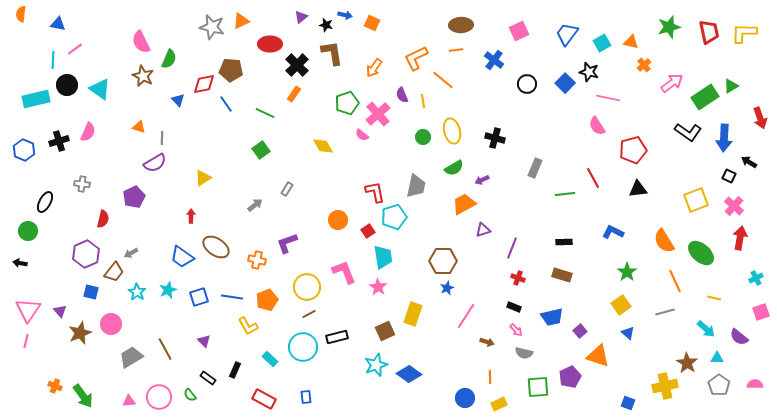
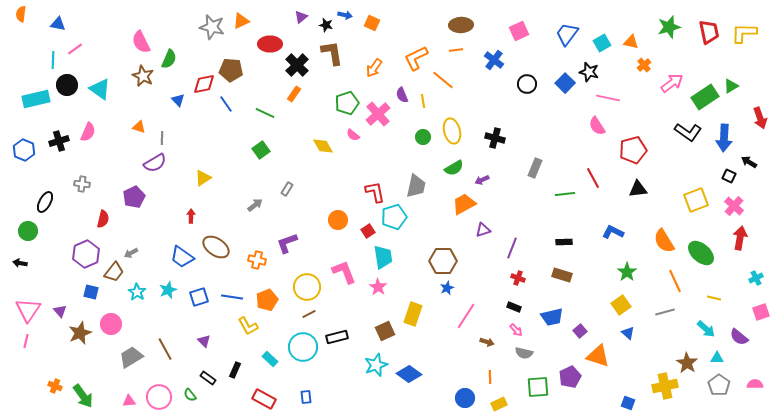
pink semicircle at (362, 135): moved 9 px left
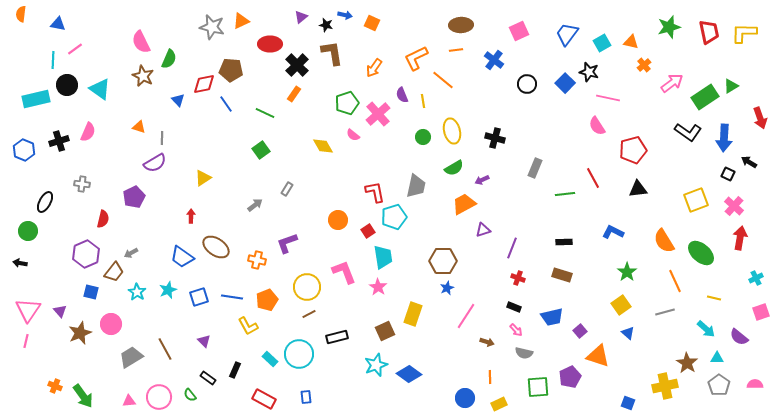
black square at (729, 176): moved 1 px left, 2 px up
cyan circle at (303, 347): moved 4 px left, 7 px down
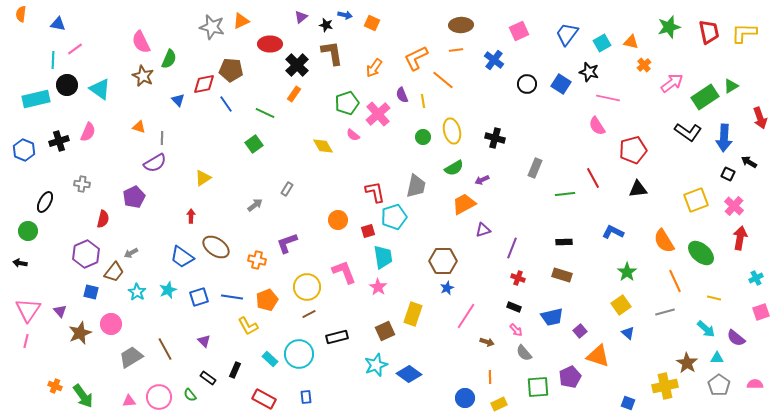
blue square at (565, 83): moved 4 px left, 1 px down; rotated 12 degrees counterclockwise
green square at (261, 150): moved 7 px left, 6 px up
red square at (368, 231): rotated 16 degrees clockwise
purple semicircle at (739, 337): moved 3 px left, 1 px down
gray semicircle at (524, 353): rotated 36 degrees clockwise
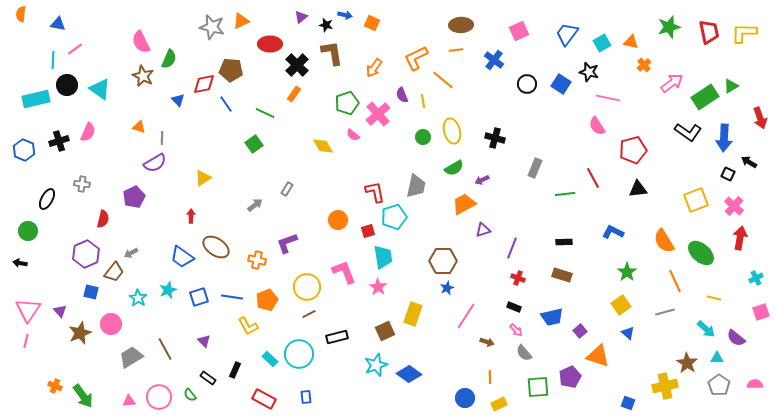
black ellipse at (45, 202): moved 2 px right, 3 px up
cyan star at (137, 292): moved 1 px right, 6 px down
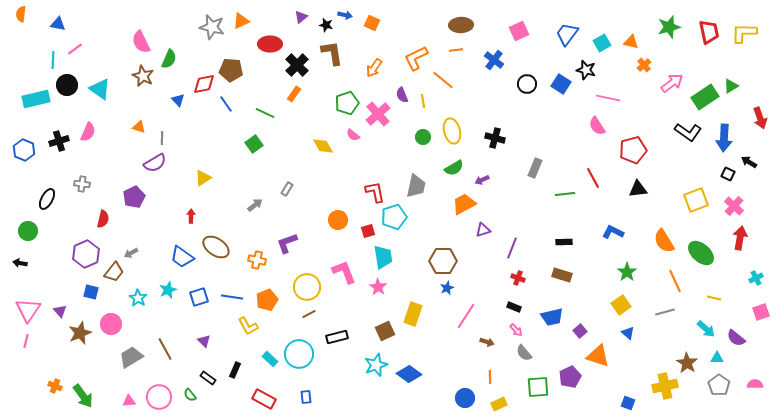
black star at (589, 72): moved 3 px left, 2 px up
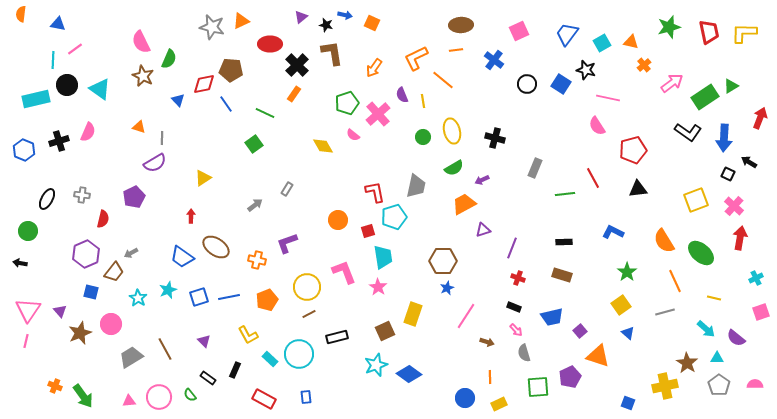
red arrow at (760, 118): rotated 140 degrees counterclockwise
gray cross at (82, 184): moved 11 px down
blue line at (232, 297): moved 3 px left; rotated 20 degrees counterclockwise
yellow L-shape at (248, 326): moved 9 px down
gray semicircle at (524, 353): rotated 24 degrees clockwise
